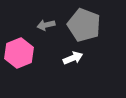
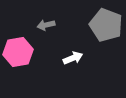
gray pentagon: moved 22 px right
pink hexagon: moved 1 px left, 1 px up; rotated 12 degrees clockwise
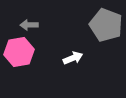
gray arrow: moved 17 px left; rotated 12 degrees clockwise
pink hexagon: moved 1 px right
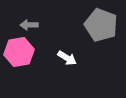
gray pentagon: moved 5 px left
white arrow: moved 6 px left; rotated 54 degrees clockwise
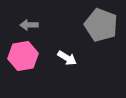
pink hexagon: moved 4 px right, 4 px down
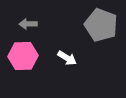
gray arrow: moved 1 px left, 1 px up
pink hexagon: rotated 8 degrees clockwise
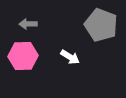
white arrow: moved 3 px right, 1 px up
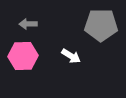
gray pentagon: rotated 20 degrees counterclockwise
white arrow: moved 1 px right, 1 px up
